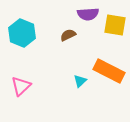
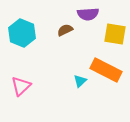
yellow square: moved 9 px down
brown semicircle: moved 3 px left, 5 px up
orange rectangle: moved 3 px left, 1 px up
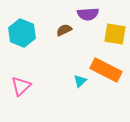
brown semicircle: moved 1 px left
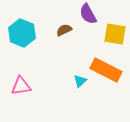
purple semicircle: rotated 65 degrees clockwise
pink triangle: rotated 35 degrees clockwise
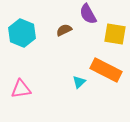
cyan triangle: moved 1 px left, 1 px down
pink triangle: moved 3 px down
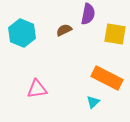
purple semicircle: rotated 140 degrees counterclockwise
orange rectangle: moved 1 px right, 8 px down
cyan triangle: moved 14 px right, 20 px down
pink triangle: moved 16 px right
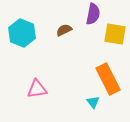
purple semicircle: moved 5 px right
orange rectangle: moved 1 px right, 1 px down; rotated 36 degrees clockwise
cyan triangle: rotated 24 degrees counterclockwise
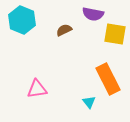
purple semicircle: rotated 90 degrees clockwise
cyan hexagon: moved 13 px up
cyan triangle: moved 4 px left
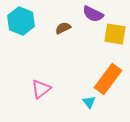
purple semicircle: rotated 15 degrees clockwise
cyan hexagon: moved 1 px left, 1 px down
brown semicircle: moved 1 px left, 2 px up
orange rectangle: rotated 64 degrees clockwise
pink triangle: moved 4 px right; rotated 30 degrees counterclockwise
